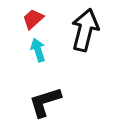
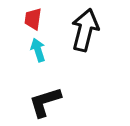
red trapezoid: rotated 40 degrees counterclockwise
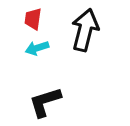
cyan arrow: moved 1 px left, 2 px up; rotated 90 degrees counterclockwise
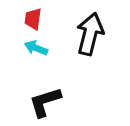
black arrow: moved 5 px right, 4 px down
cyan arrow: moved 1 px left; rotated 40 degrees clockwise
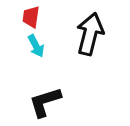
red trapezoid: moved 2 px left, 2 px up
cyan arrow: moved 2 px up; rotated 140 degrees counterclockwise
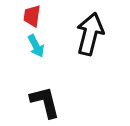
red trapezoid: moved 1 px right, 1 px up
black L-shape: rotated 93 degrees clockwise
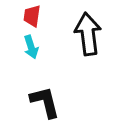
black arrow: moved 2 px left; rotated 21 degrees counterclockwise
cyan arrow: moved 5 px left, 1 px down; rotated 10 degrees clockwise
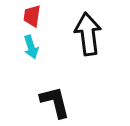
black L-shape: moved 10 px right
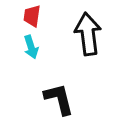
black L-shape: moved 4 px right, 3 px up
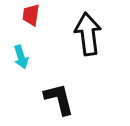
red trapezoid: moved 1 px left, 1 px up
cyan arrow: moved 10 px left, 10 px down
